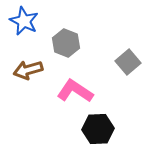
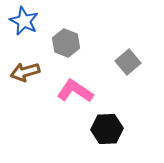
brown arrow: moved 3 px left, 2 px down
black hexagon: moved 9 px right
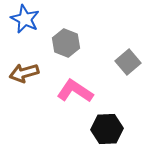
blue star: moved 1 px right, 2 px up
brown arrow: moved 1 px left, 1 px down
